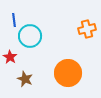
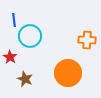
orange cross: moved 11 px down; rotated 18 degrees clockwise
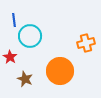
orange cross: moved 1 px left, 3 px down; rotated 18 degrees counterclockwise
orange circle: moved 8 px left, 2 px up
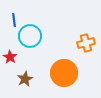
orange circle: moved 4 px right, 2 px down
brown star: rotated 21 degrees clockwise
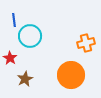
red star: moved 1 px down
orange circle: moved 7 px right, 2 px down
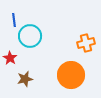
brown star: rotated 14 degrees clockwise
